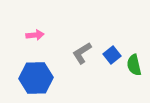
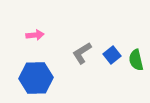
green semicircle: moved 2 px right, 5 px up
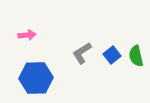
pink arrow: moved 8 px left
green semicircle: moved 4 px up
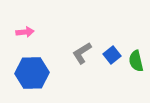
pink arrow: moved 2 px left, 3 px up
green semicircle: moved 5 px down
blue hexagon: moved 4 px left, 5 px up
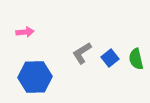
blue square: moved 2 px left, 3 px down
green semicircle: moved 2 px up
blue hexagon: moved 3 px right, 4 px down
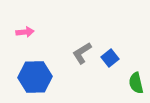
green semicircle: moved 24 px down
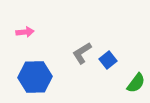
blue square: moved 2 px left, 2 px down
green semicircle: rotated 130 degrees counterclockwise
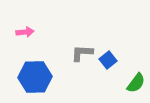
gray L-shape: rotated 35 degrees clockwise
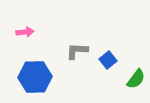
gray L-shape: moved 5 px left, 2 px up
green semicircle: moved 4 px up
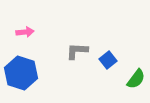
blue hexagon: moved 14 px left, 4 px up; rotated 20 degrees clockwise
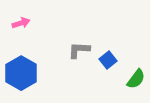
pink arrow: moved 4 px left, 9 px up; rotated 12 degrees counterclockwise
gray L-shape: moved 2 px right, 1 px up
blue hexagon: rotated 12 degrees clockwise
